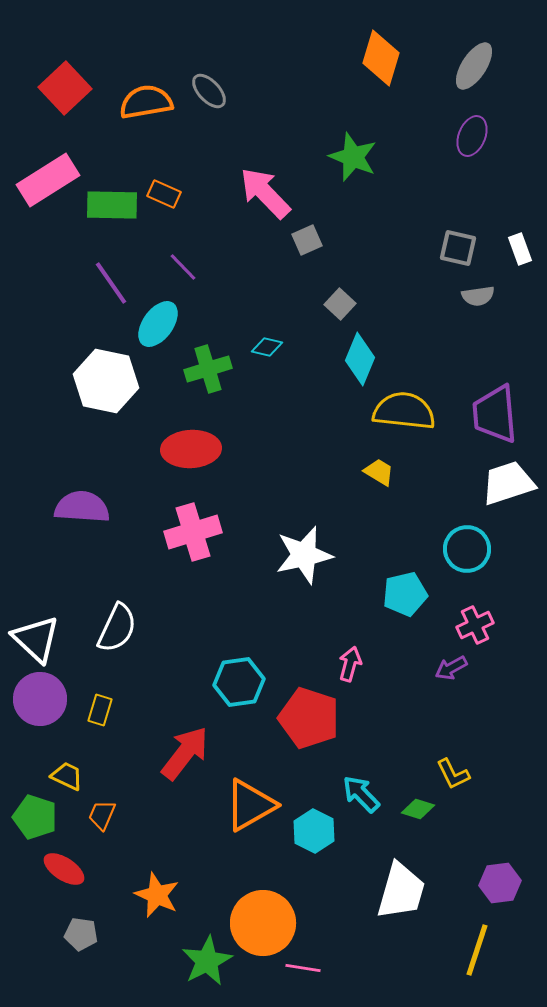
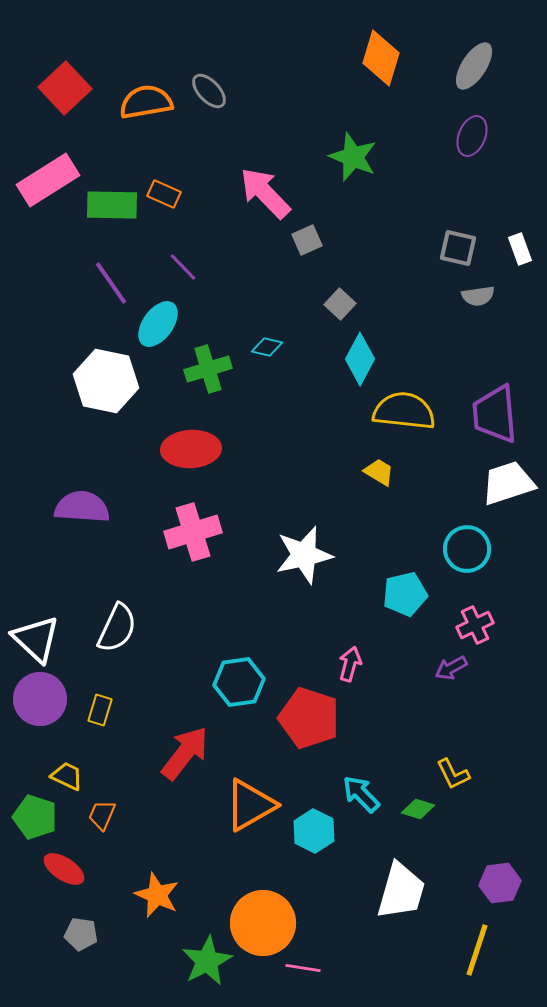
cyan diamond at (360, 359): rotated 6 degrees clockwise
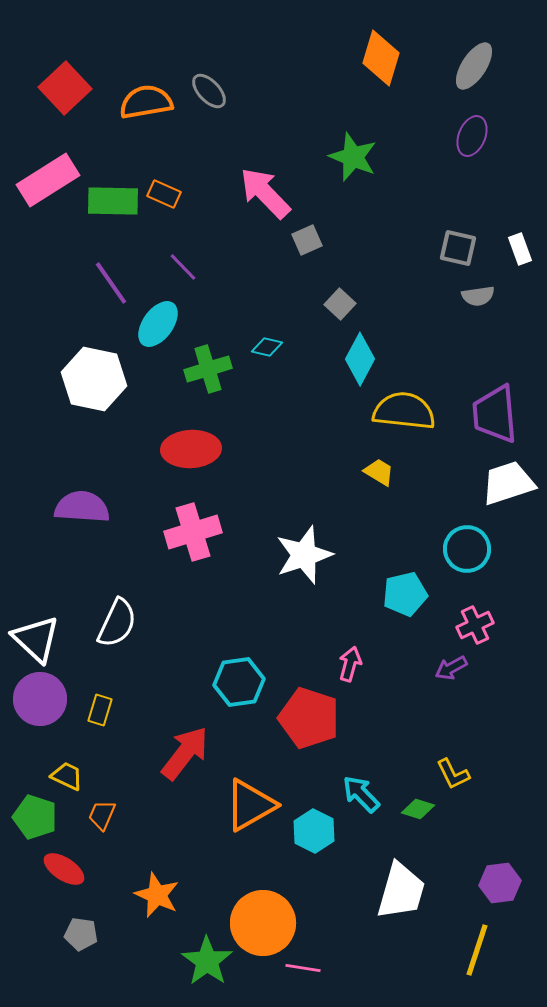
green rectangle at (112, 205): moved 1 px right, 4 px up
white hexagon at (106, 381): moved 12 px left, 2 px up
white star at (304, 555): rotated 6 degrees counterclockwise
white semicircle at (117, 628): moved 5 px up
green star at (207, 961): rotated 9 degrees counterclockwise
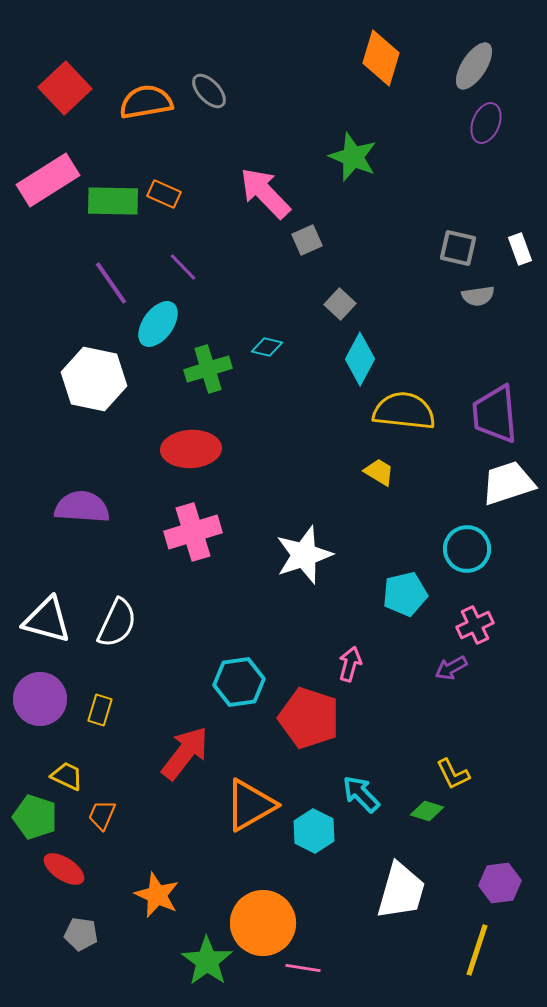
purple ellipse at (472, 136): moved 14 px right, 13 px up
white triangle at (36, 639): moved 11 px right, 19 px up; rotated 28 degrees counterclockwise
green diamond at (418, 809): moved 9 px right, 2 px down
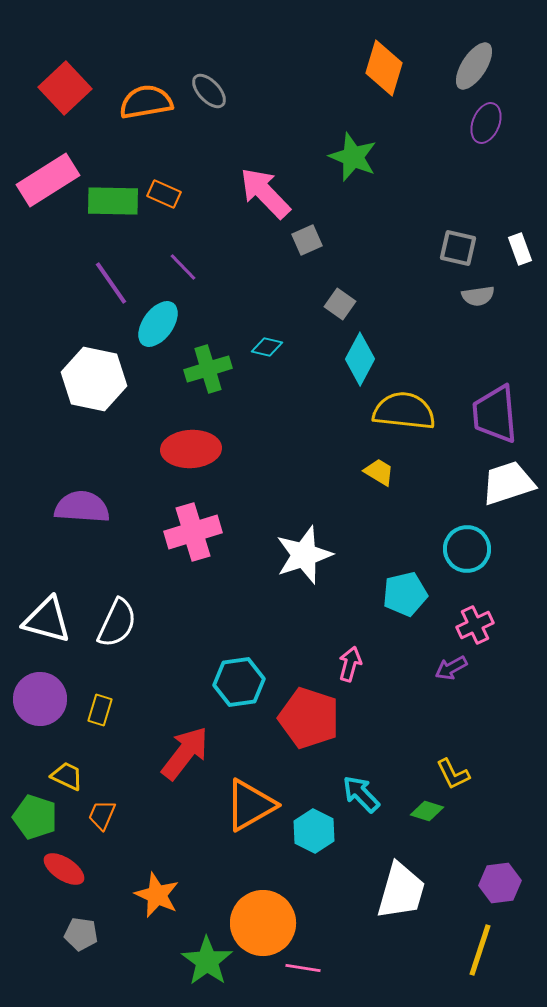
orange diamond at (381, 58): moved 3 px right, 10 px down
gray square at (340, 304): rotated 8 degrees counterclockwise
yellow line at (477, 950): moved 3 px right
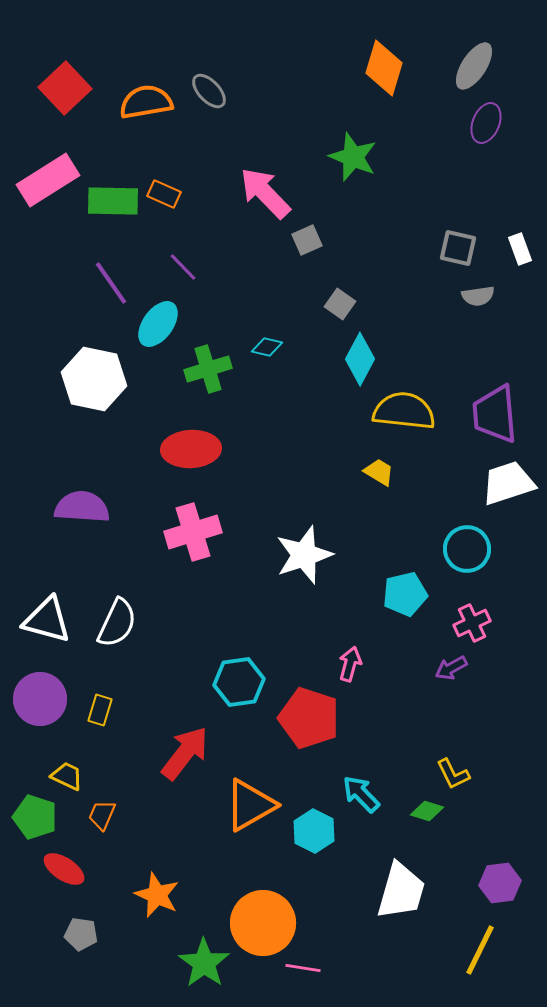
pink cross at (475, 625): moved 3 px left, 2 px up
yellow line at (480, 950): rotated 8 degrees clockwise
green star at (207, 961): moved 3 px left, 2 px down
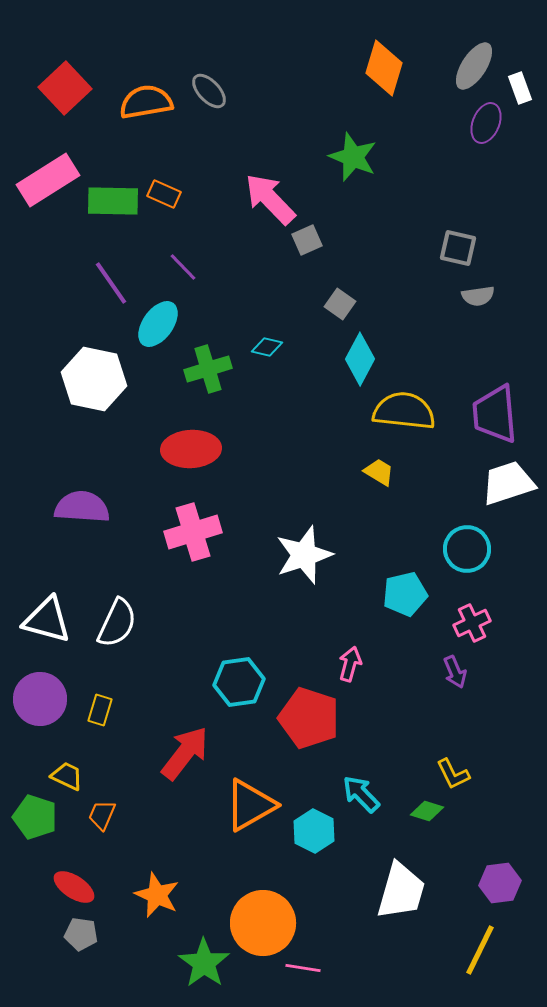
pink arrow at (265, 193): moved 5 px right, 6 px down
white rectangle at (520, 249): moved 161 px up
purple arrow at (451, 668): moved 4 px right, 4 px down; rotated 84 degrees counterclockwise
red ellipse at (64, 869): moved 10 px right, 18 px down
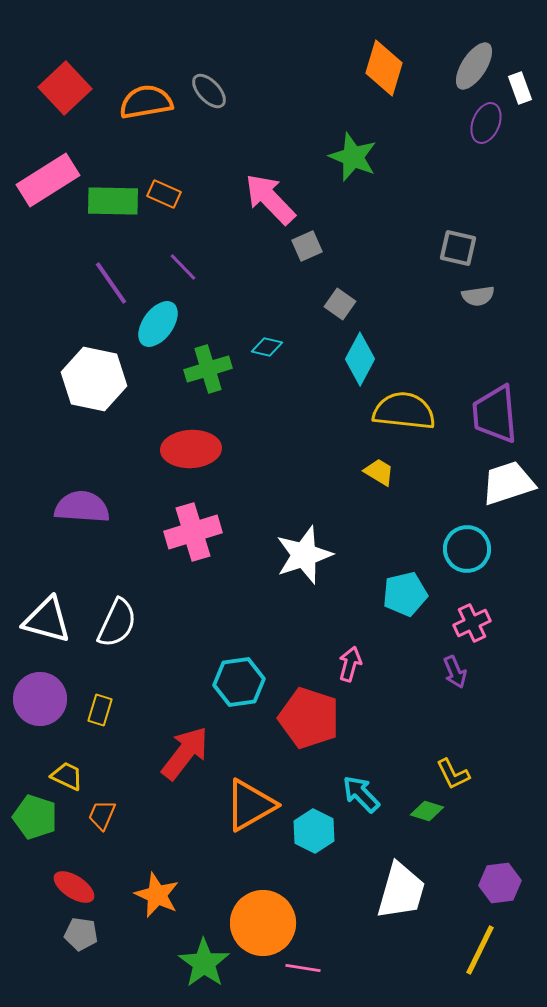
gray square at (307, 240): moved 6 px down
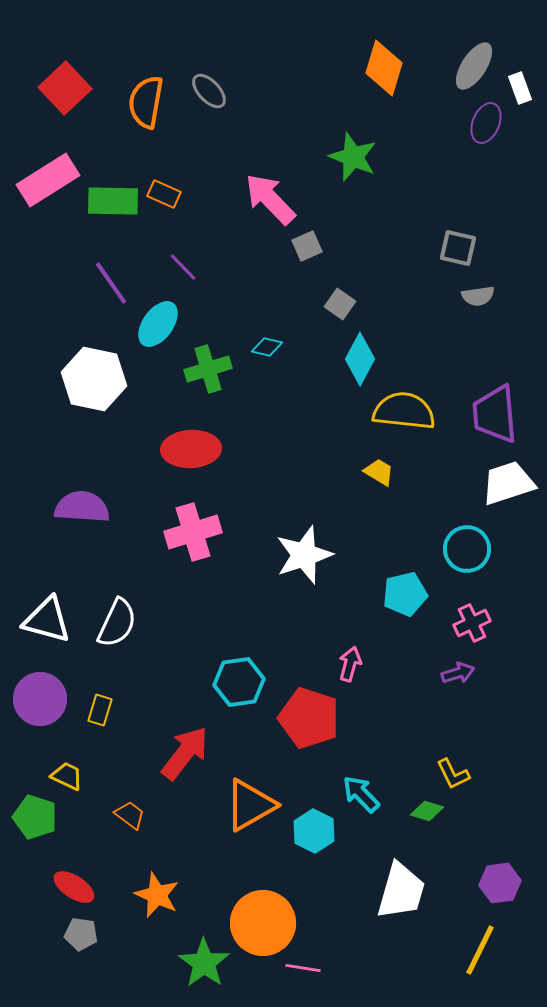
orange semicircle at (146, 102): rotated 70 degrees counterclockwise
purple arrow at (455, 672): moved 3 px right, 1 px down; rotated 84 degrees counterclockwise
orange trapezoid at (102, 815): moved 28 px right; rotated 104 degrees clockwise
